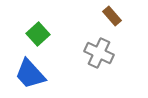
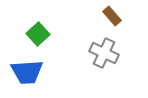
gray cross: moved 5 px right
blue trapezoid: moved 3 px left, 2 px up; rotated 52 degrees counterclockwise
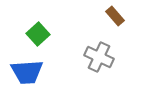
brown rectangle: moved 3 px right
gray cross: moved 5 px left, 4 px down
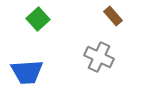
brown rectangle: moved 2 px left
green square: moved 15 px up
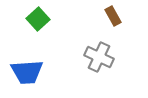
brown rectangle: rotated 12 degrees clockwise
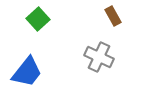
blue trapezoid: rotated 48 degrees counterclockwise
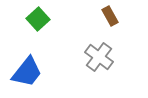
brown rectangle: moved 3 px left
gray cross: rotated 12 degrees clockwise
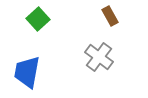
blue trapezoid: rotated 152 degrees clockwise
